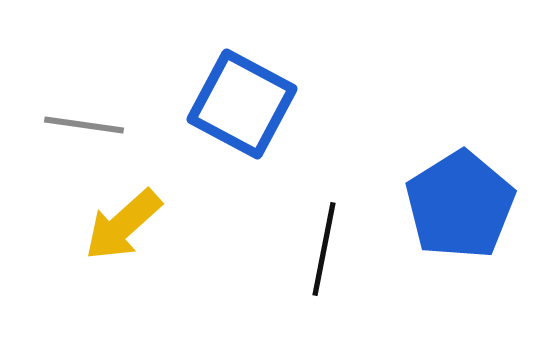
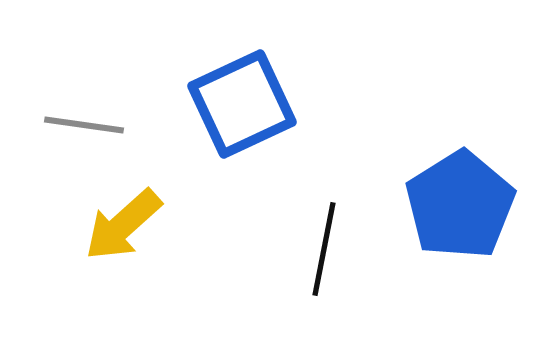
blue square: rotated 37 degrees clockwise
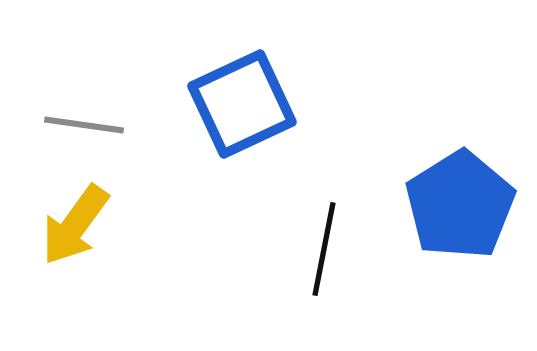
yellow arrow: moved 48 px left; rotated 12 degrees counterclockwise
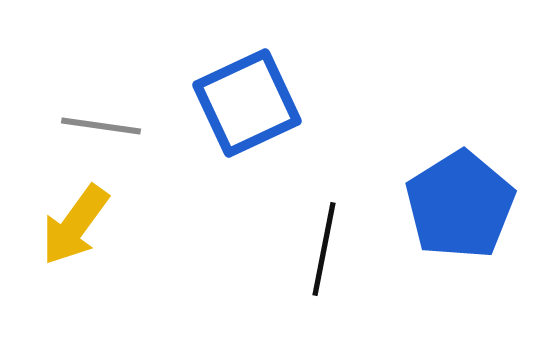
blue square: moved 5 px right, 1 px up
gray line: moved 17 px right, 1 px down
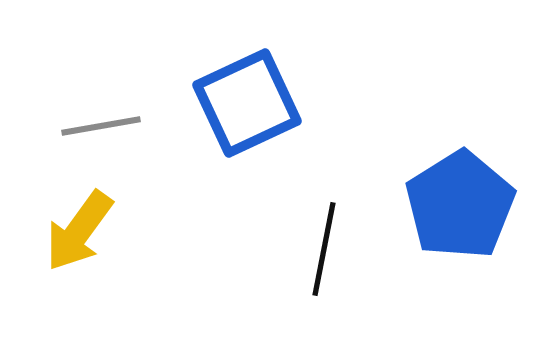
gray line: rotated 18 degrees counterclockwise
yellow arrow: moved 4 px right, 6 px down
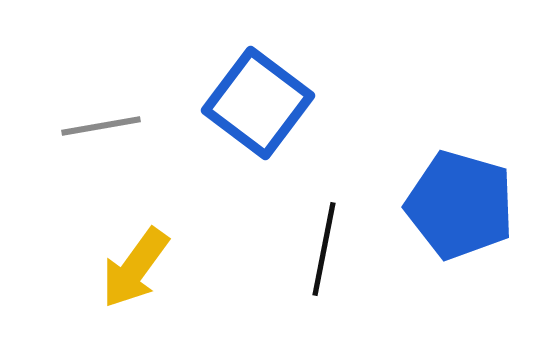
blue square: moved 11 px right; rotated 28 degrees counterclockwise
blue pentagon: rotated 24 degrees counterclockwise
yellow arrow: moved 56 px right, 37 px down
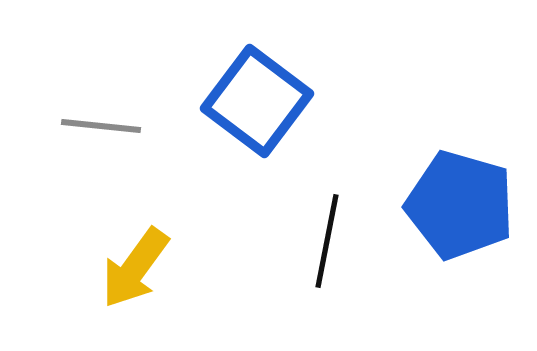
blue square: moved 1 px left, 2 px up
gray line: rotated 16 degrees clockwise
black line: moved 3 px right, 8 px up
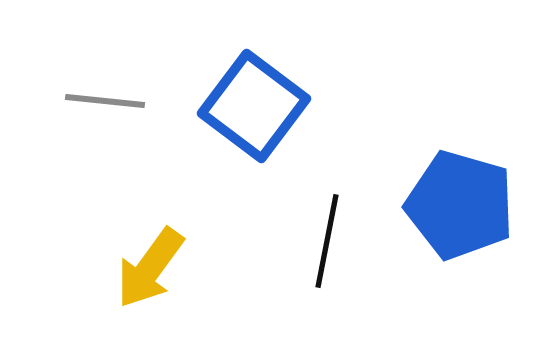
blue square: moved 3 px left, 5 px down
gray line: moved 4 px right, 25 px up
yellow arrow: moved 15 px right
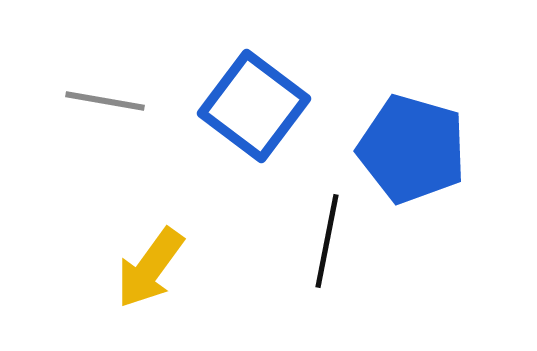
gray line: rotated 4 degrees clockwise
blue pentagon: moved 48 px left, 56 px up
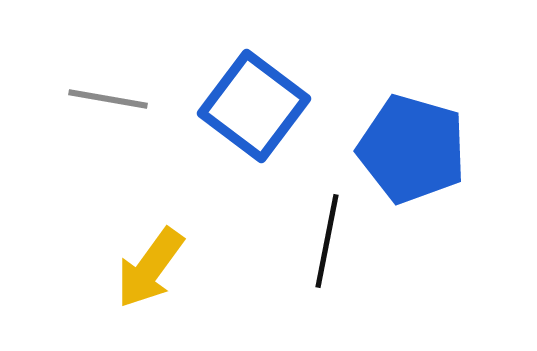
gray line: moved 3 px right, 2 px up
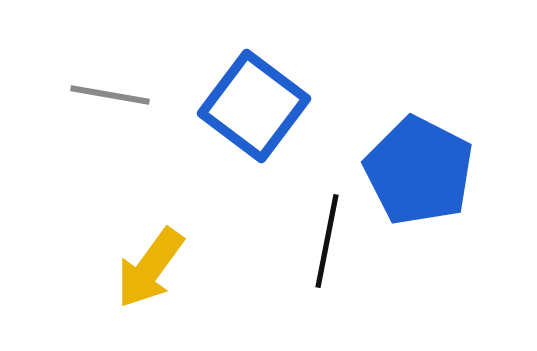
gray line: moved 2 px right, 4 px up
blue pentagon: moved 7 px right, 22 px down; rotated 11 degrees clockwise
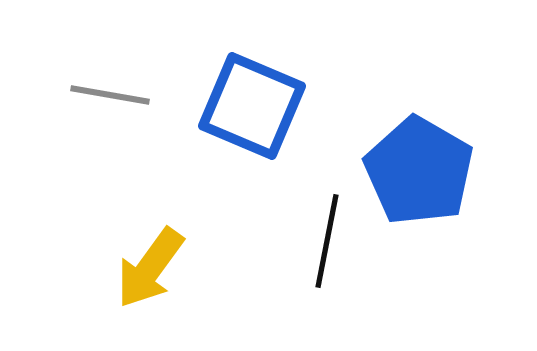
blue square: moved 2 px left; rotated 14 degrees counterclockwise
blue pentagon: rotated 3 degrees clockwise
